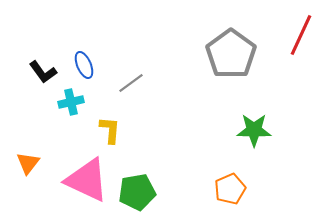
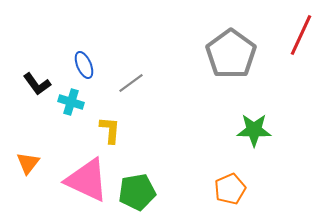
black L-shape: moved 6 px left, 12 px down
cyan cross: rotated 30 degrees clockwise
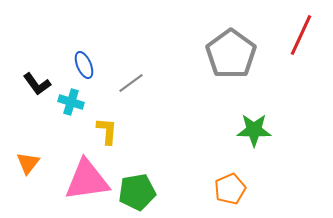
yellow L-shape: moved 3 px left, 1 px down
pink triangle: rotated 33 degrees counterclockwise
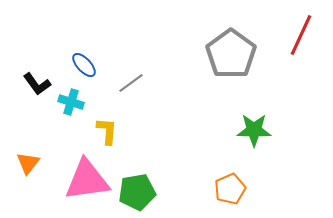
blue ellipse: rotated 20 degrees counterclockwise
